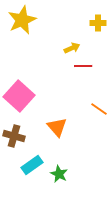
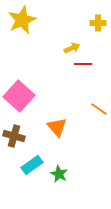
red line: moved 2 px up
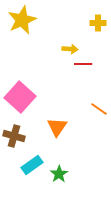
yellow arrow: moved 2 px left, 1 px down; rotated 28 degrees clockwise
pink square: moved 1 px right, 1 px down
orange triangle: rotated 15 degrees clockwise
green star: rotated 12 degrees clockwise
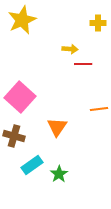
orange line: rotated 42 degrees counterclockwise
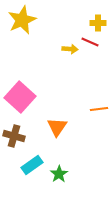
red line: moved 7 px right, 22 px up; rotated 24 degrees clockwise
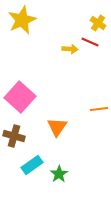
yellow cross: rotated 35 degrees clockwise
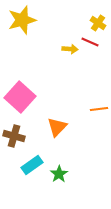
yellow star: rotated 8 degrees clockwise
orange triangle: rotated 10 degrees clockwise
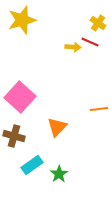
yellow arrow: moved 3 px right, 2 px up
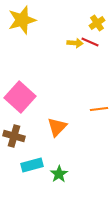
yellow cross: moved 1 px left; rotated 21 degrees clockwise
yellow arrow: moved 2 px right, 4 px up
cyan rectangle: rotated 20 degrees clockwise
